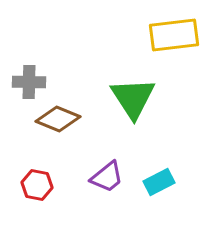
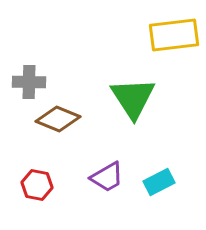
purple trapezoid: rotated 9 degrees clockwise
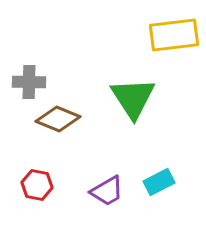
purple trapezoid: moved 14 px down
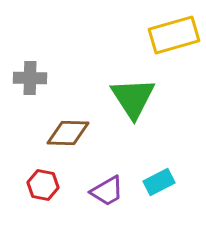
yellow rectangle: rotated 9 degrees counterclockwise
gray cross: moved 1 px right, 4 px up
brown diamond: moved 10 px right, 14 px down; rotated 21 degrees counterclockwise
red hexagon: moved 6 px right
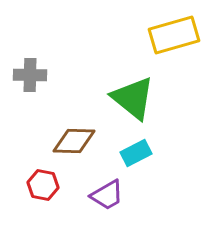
gray cross: moved 3 px up
green triangle: rotated 18 degrees counterclockwise
brown diamond: moved 6 px right, 8 px down
cyan rectangle: moved 23 px left, 29 px up
purple trapezoid: moved 4 px down
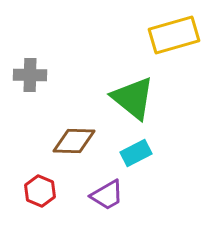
red hexagon: moved 3 px left, 6 px down; rotated 12 degrees clockwise
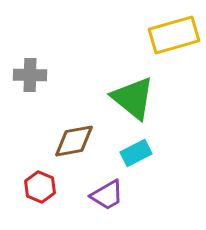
brown diamond: rotated 12 degrees counterclockwise
red hexagon: moved 4 px up
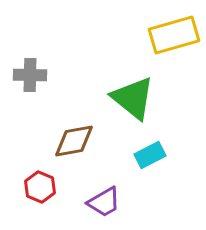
cyan rectangle: moved 14 px right, 2 px down
purple trapezoid: moved 3 px left, 7 px down
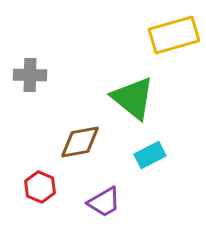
brown diamond: moved 6 px right, 1 px down
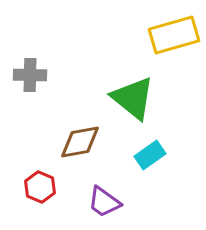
cyan rectangle: rotated 8 degrees counterclockwise
purple trapezoid: rotated 66 degrees clockwise
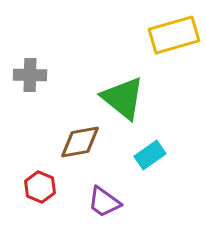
green triangle: moved 10 px left
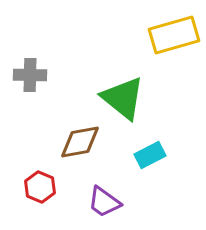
cyan rectangle: rotated 8 degrees clockwise
